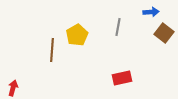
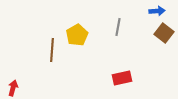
blue arrow: moved 6 px right, 1 px up
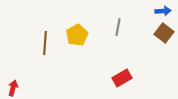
blue arrow: moved 6 px right
brown line: moved 7 px left, 7 px up
red rectangle: rotated 18 degrees counterclockwise
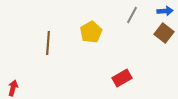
blue arrow: moved 2 px right
gray line: moved 14 px right, 12 px up; rotated 18 degrees clockwise
yellow pentagon: moved 14 px right, 3 px up
brown line: moved 3 px right
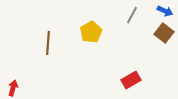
blue arrow: rotated 28 degrees clockwise
red rectangle: moved 9 px right, 2 px down
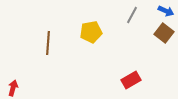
blue arrow: moved 1 px right
yellow pentagon: rotated 20 degrees clockwise
